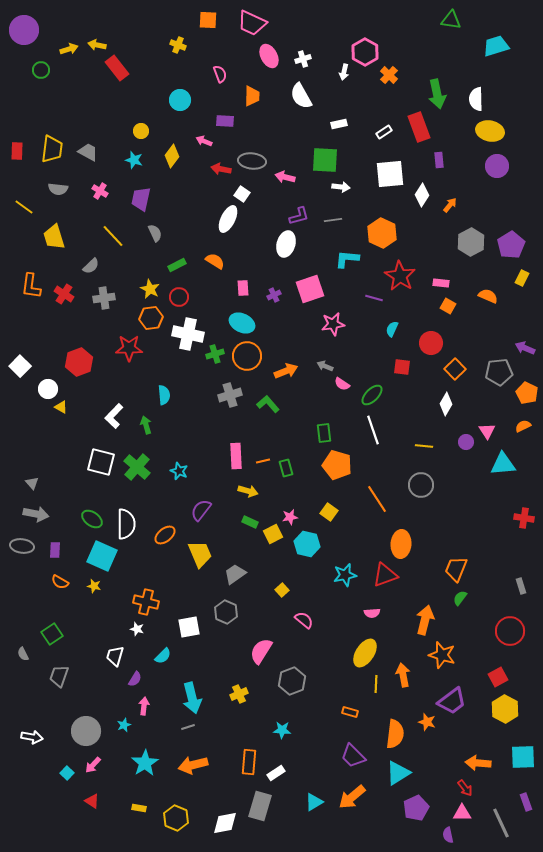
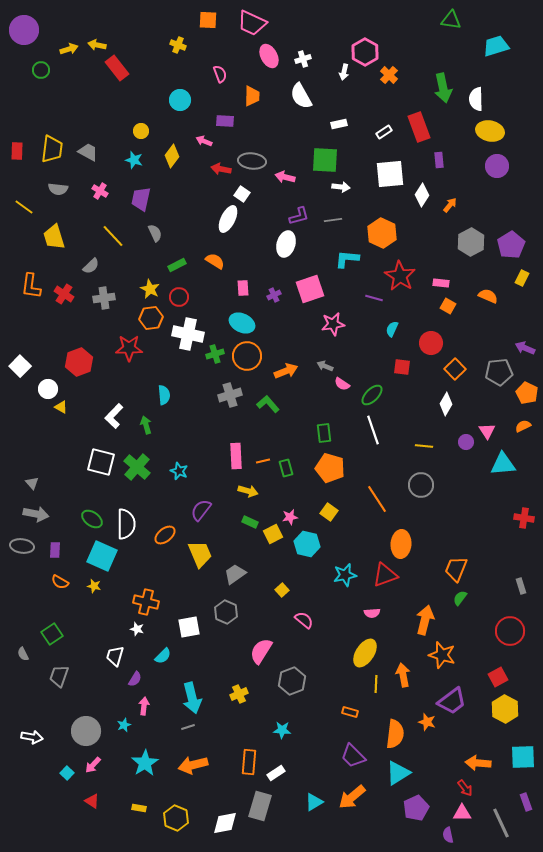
green arrow at (437, 94): moved 6 px right, 6 px up
orange pentagon at (337, 465): moved 7 px left, 3 px down
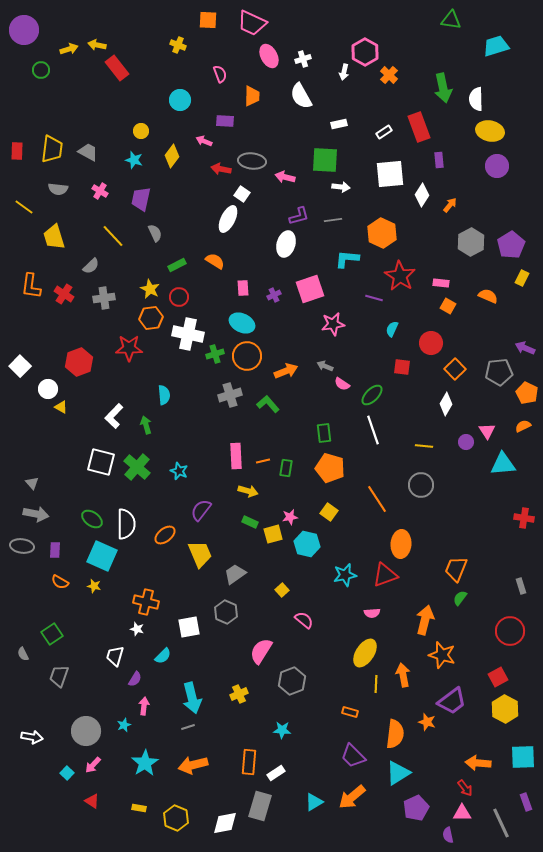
green rectangle at (286, 468): rotated 24 degrees clockwise
yellow square at (273, 534): rotated 12 degrees clockwise
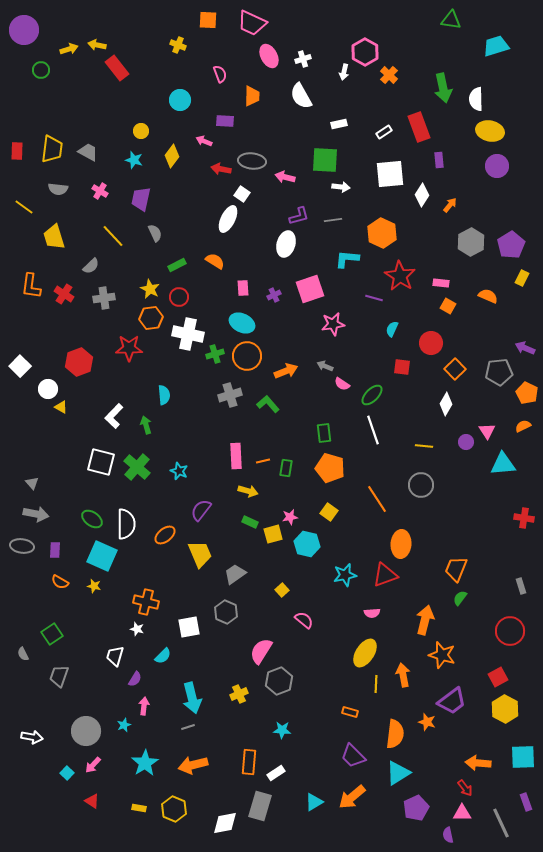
gray hexagon at (292, 681): moved 13 px left
yellow hexagon at (176, 818): moved 2 px left, 9 px up
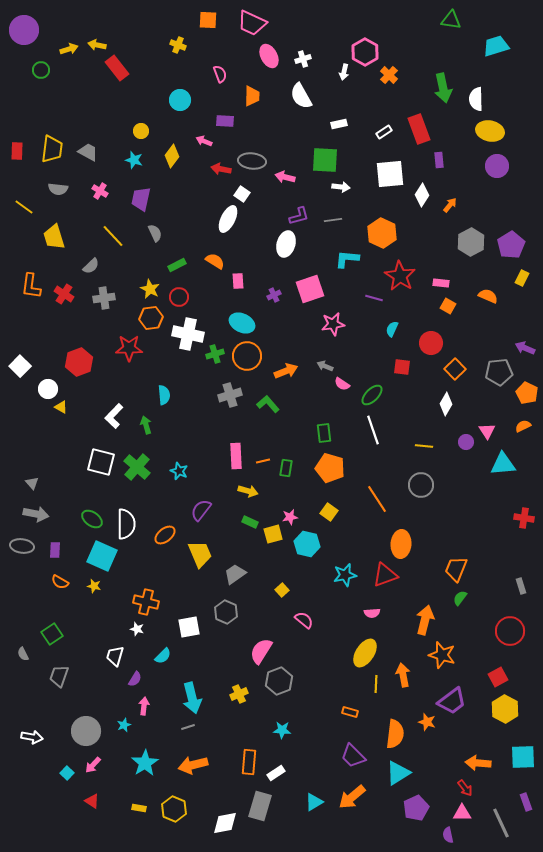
red rectangle at (419, 127): moved 2 px down
pink rectangle at (243, 288): moved 5 px left, 7 px up
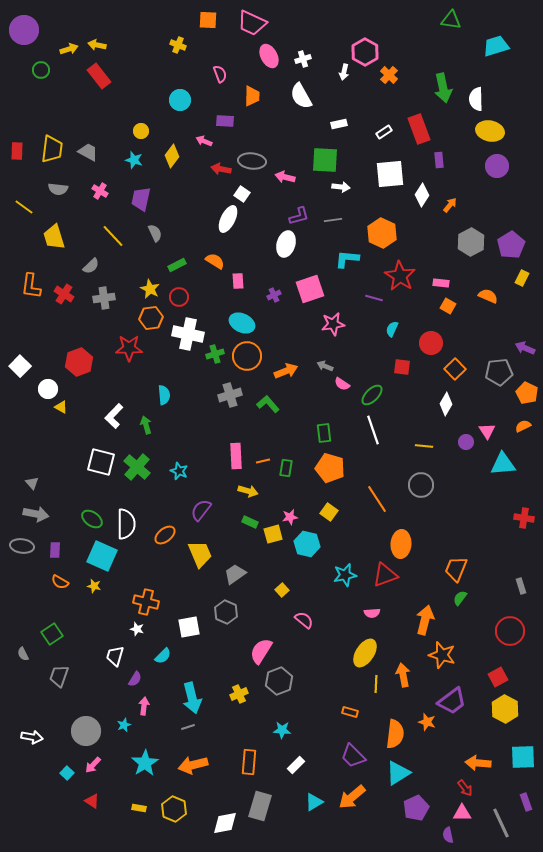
red rectangle at (117, 68): moved 18 px left, 8 px down
white rectangle at (276, 773): moved 20 px right, 8 px up; rotated 12 degrees counterclockwise
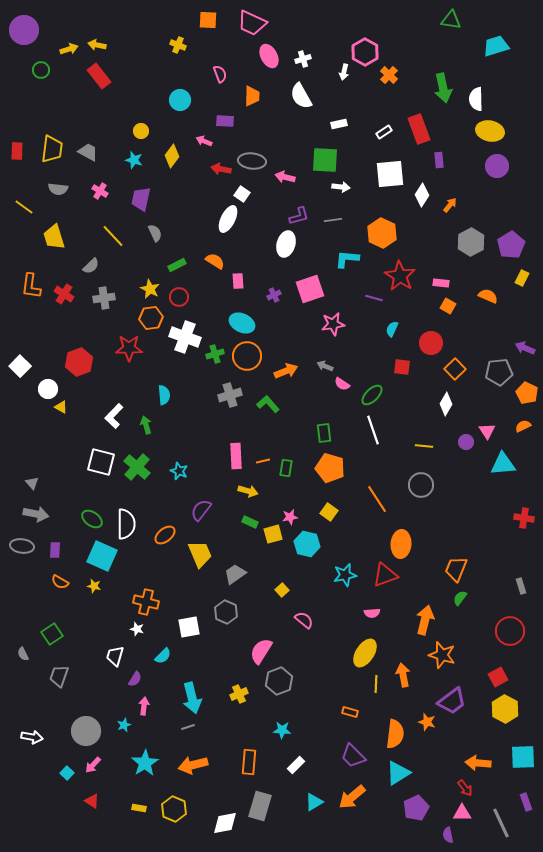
white cross at (188, 334): moved 3 px left, 3 px down; rotated 8 degrees clockwise
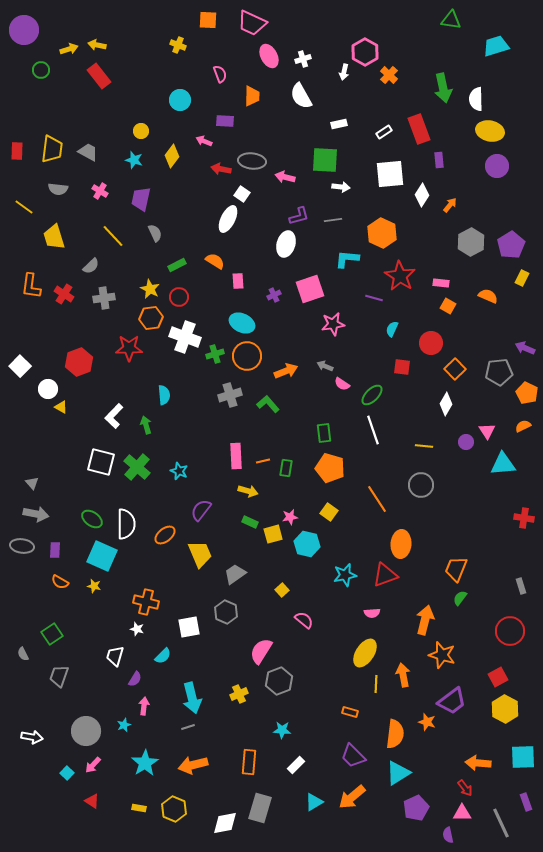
gray rectangle at (260, 806): moved 2 px down
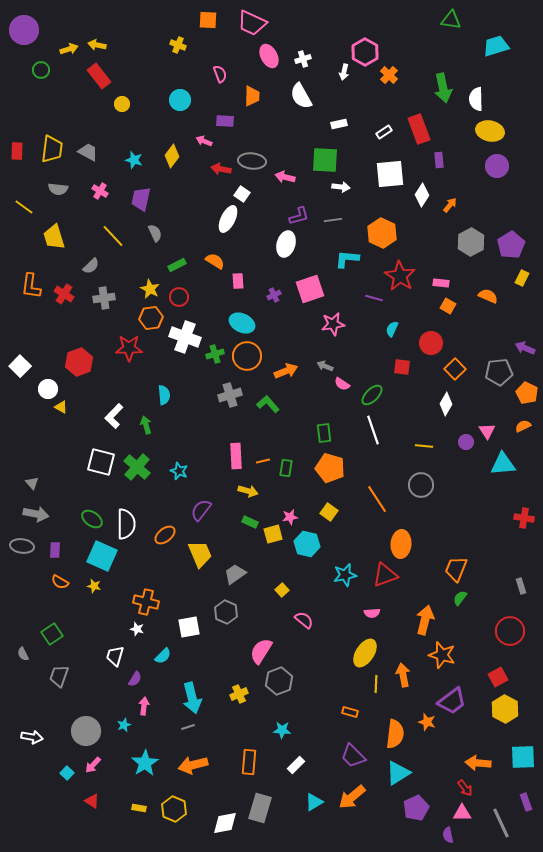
yellow circle at (141, 131): moved 19 px left, 27 px up
